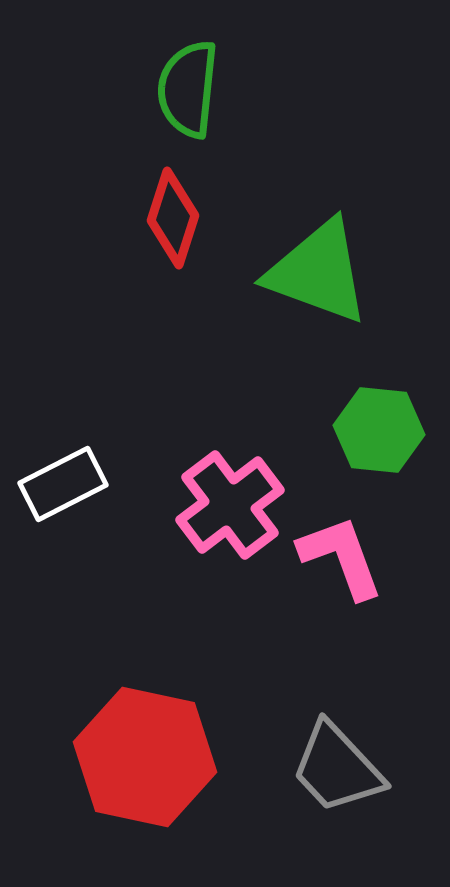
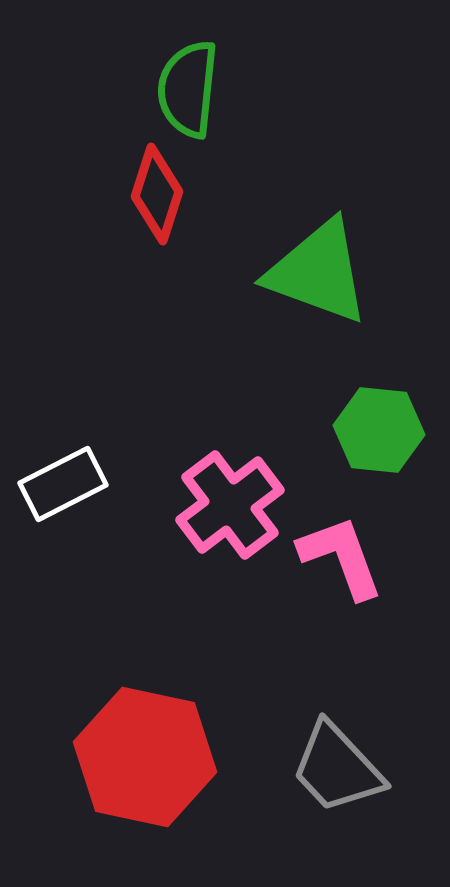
red diamond: moved 16 px left, 24 px up
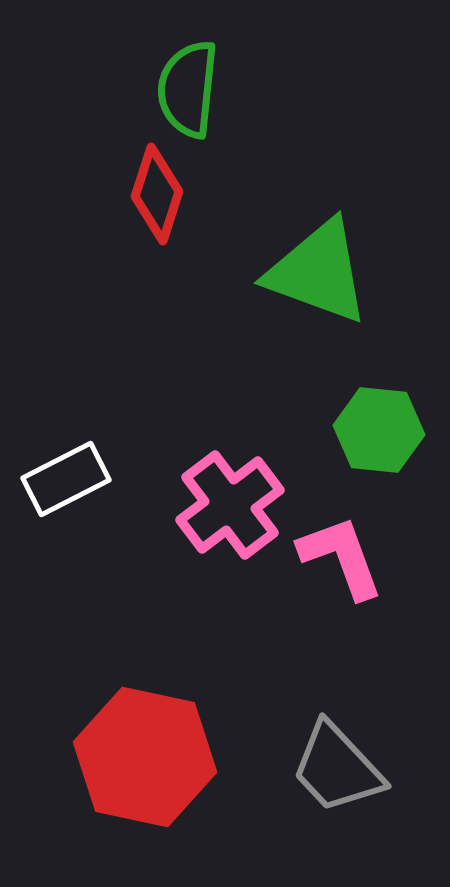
white rectangle: moved 3 px right, 5 px up
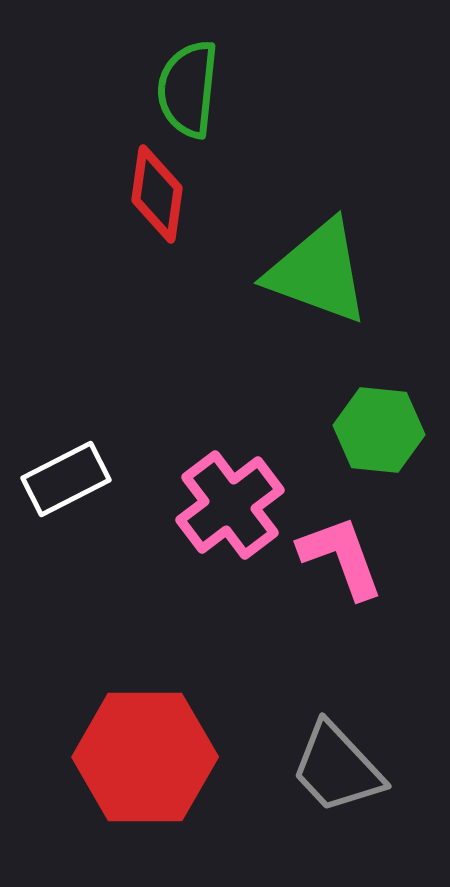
red diamond: rotated 10 degrees counterclockwise
red hexagon: rotated 12 degrees counterclockwise
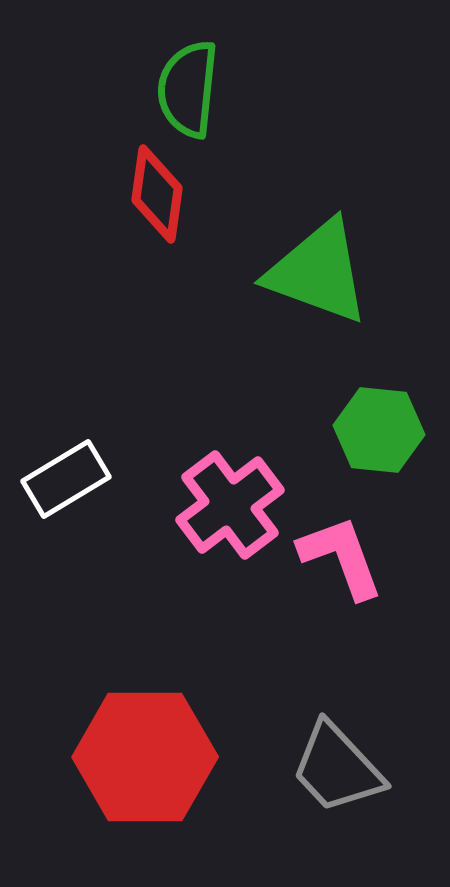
white rectangle: rotated 4 degrees counterclockwise
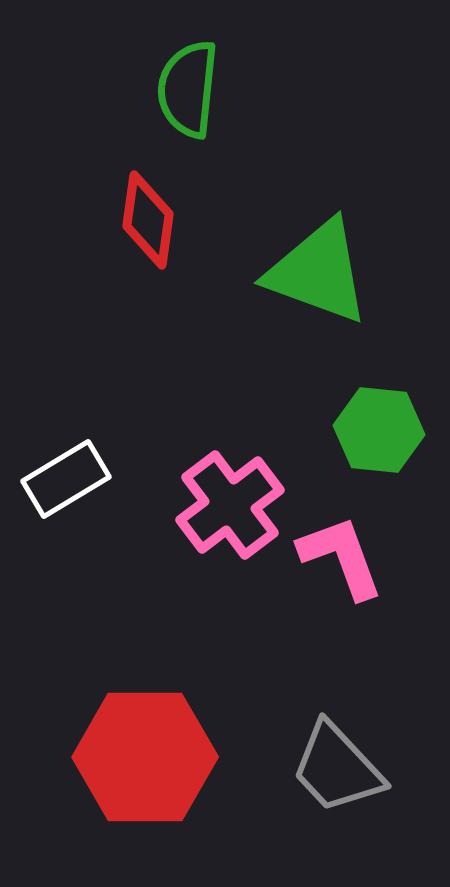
red diamond: moved 9 px left, 26 px down
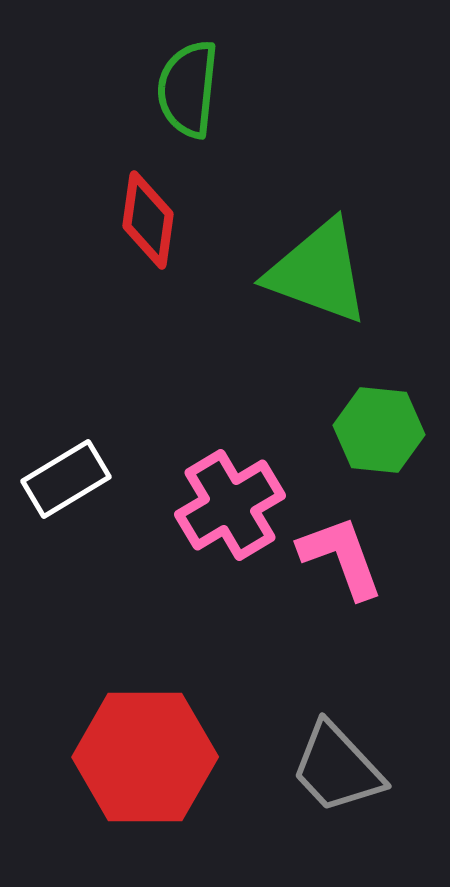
pink cross: rotated 6 degrees clockwise
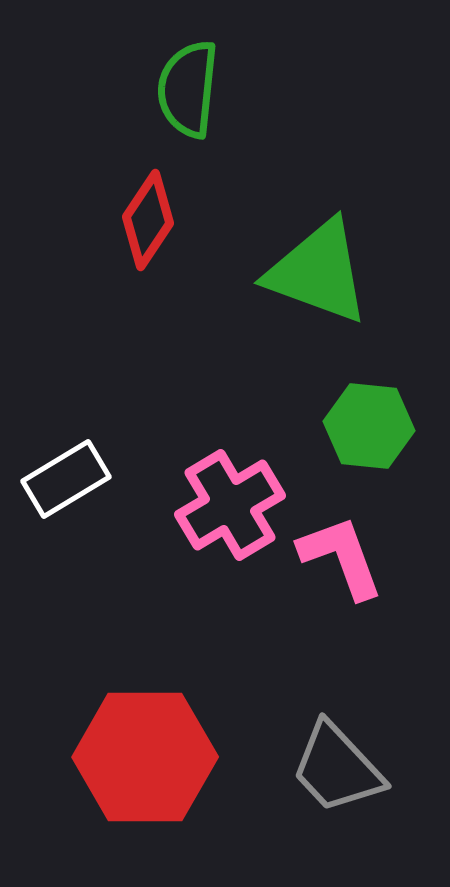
red diamond: rotated 26 degrees clockwise
green hexagon: moved 10 px left, 4 px up
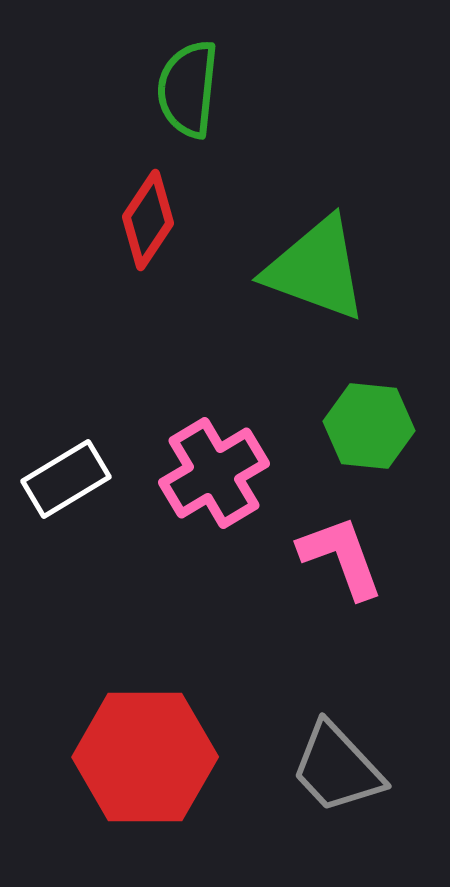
green triangle: moved 2 px left, 3 px up
pink cross: moved 16 px left, 32 px up
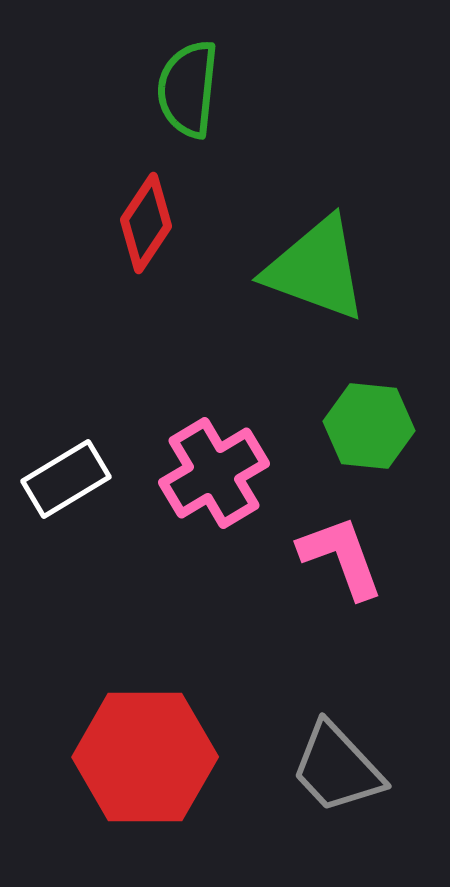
red diamond: moved 2 px left, 3 px down
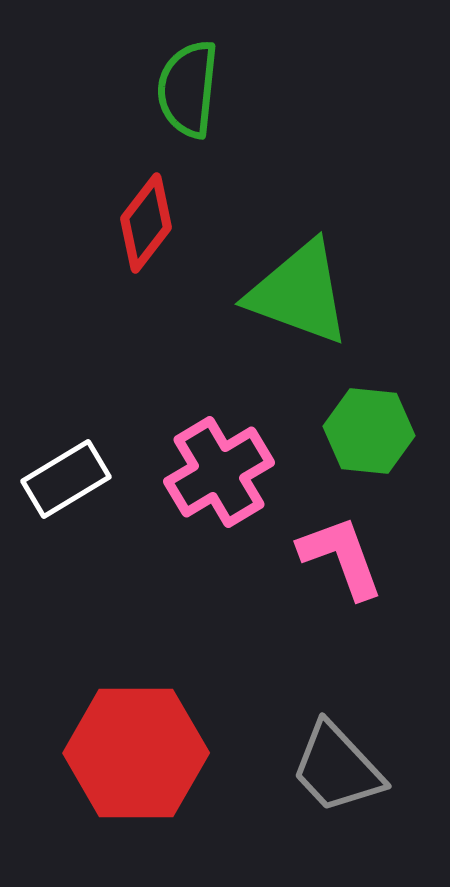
red diamond: rotated 4 degrees clockwise
green triangle: moved 17 px left, 24 px down
green hexagon: moved 5 px down
pink cross: moved 5 px right, 1 px up
red hexagon: moved 9 px left, 4 px up
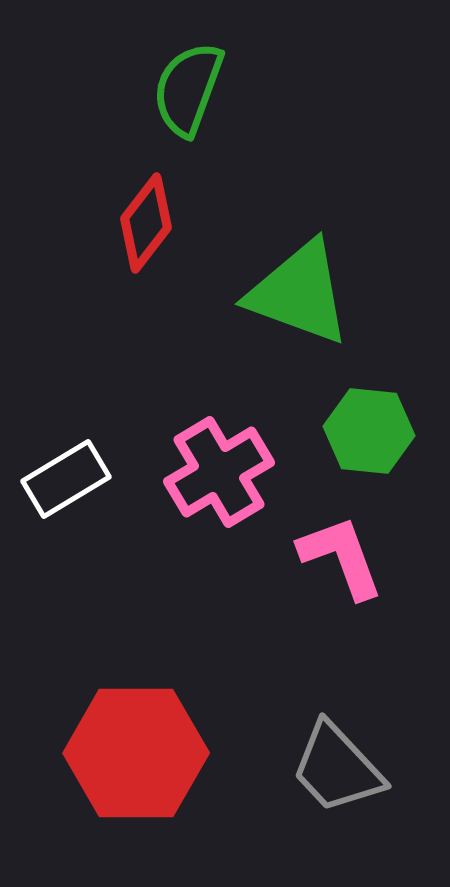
green semicircle: rotated 14 degrees clockwise
